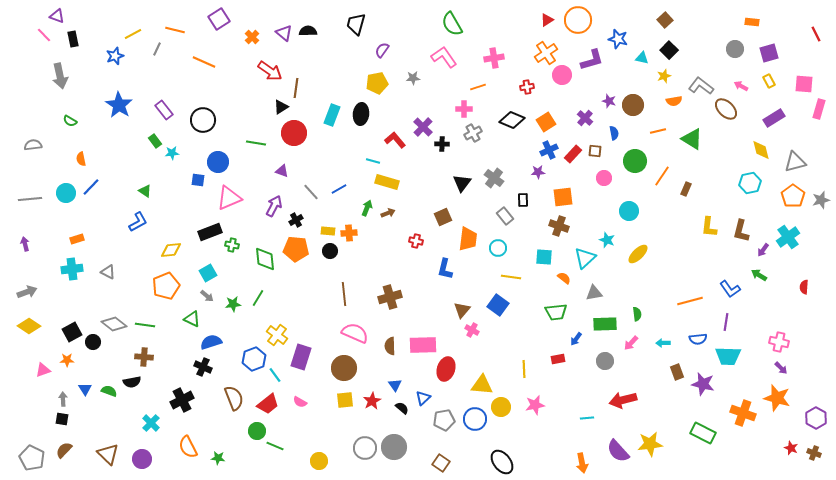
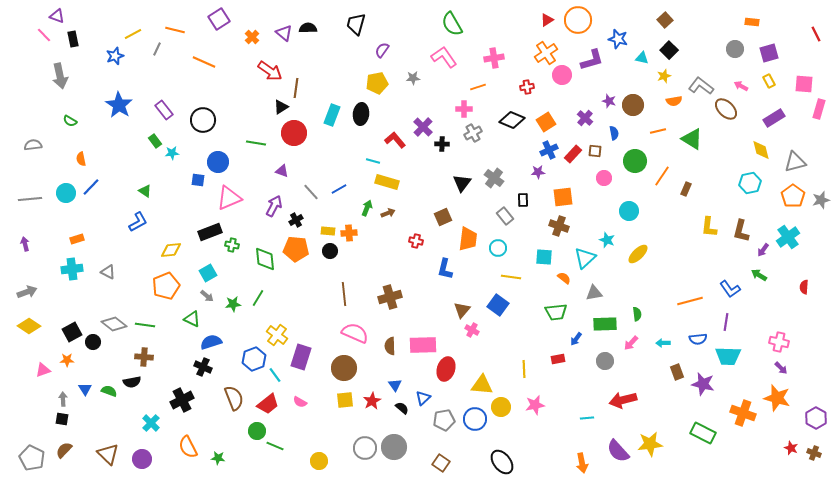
black semicircle at (308, 31): moved 3 px up
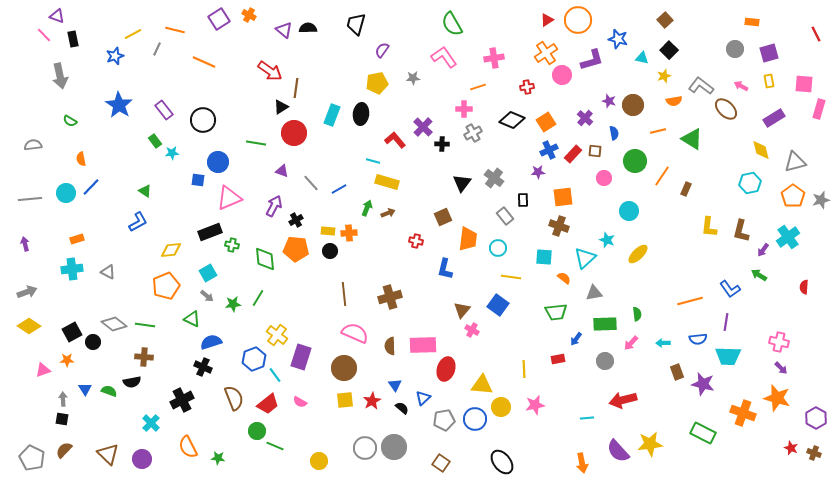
purple triangle at (284, 33): moved 3 px up
orange cross at (252, 37): moved 3 px left, 22 px up; rotated 16 degrees counterclockwise
yellow rectangle at (769, 81): rotated 16 degrees clockwise
gray line at (311, 192): moved 9 px up
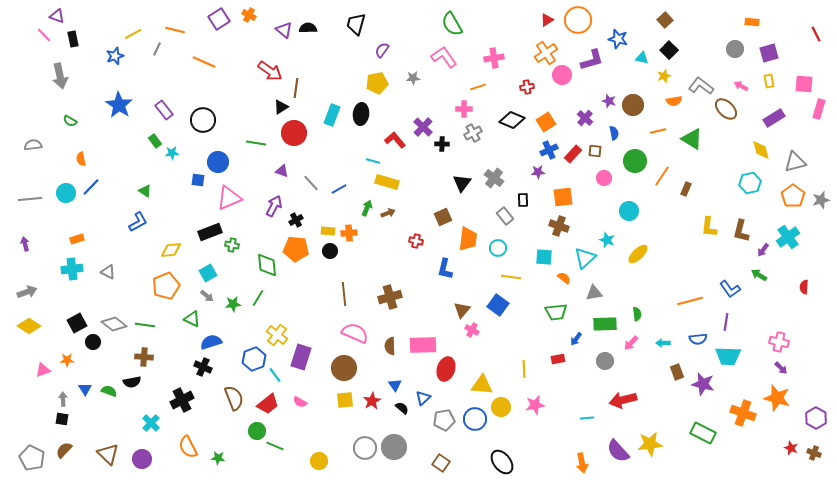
green diamond at (265, 259): moved 2 px right, 6 px down
black square at (72, 332): moved 5 px right, 9 px up
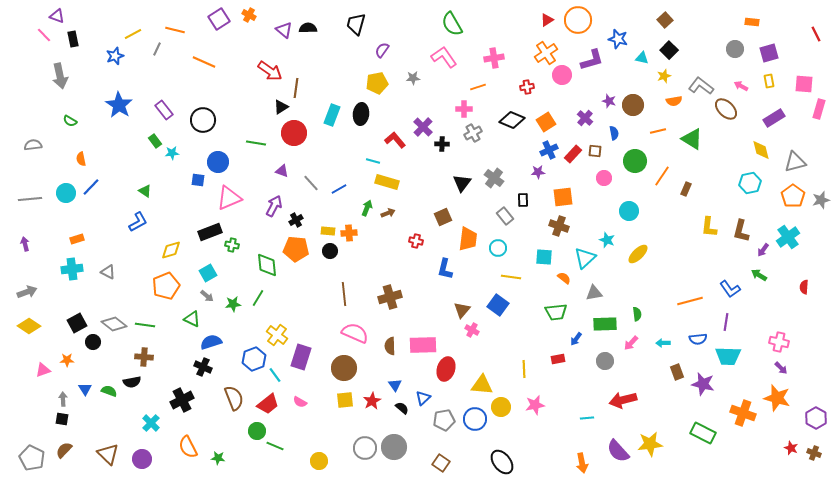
yellow diamond at (171, 250): rotated 10 degrees counterclockwise
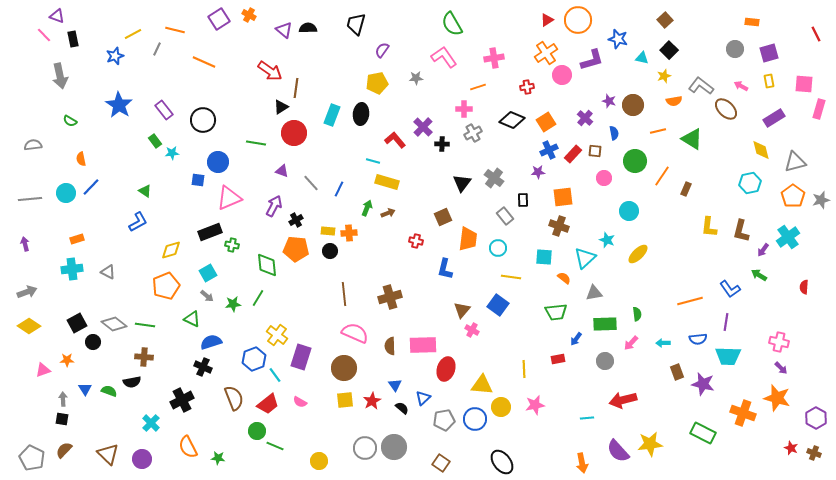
gray star at (413, 78): moved 3 px right
blue line at (339, 189): rotated 35 degrees counterclockwise
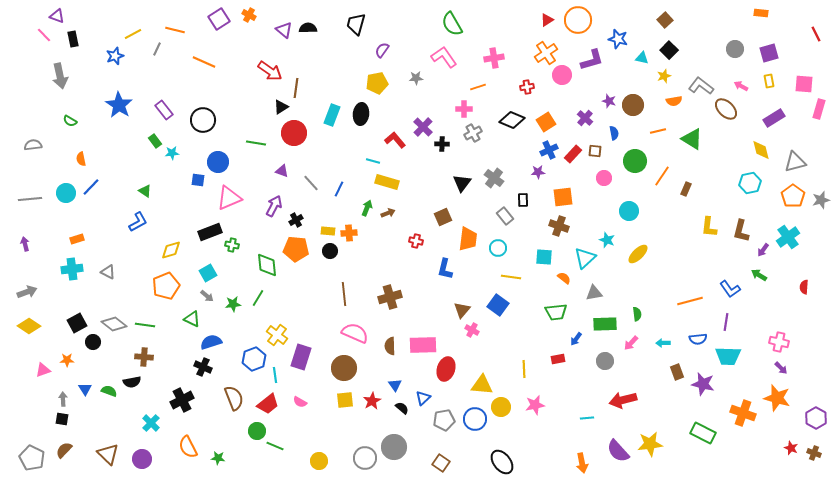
orange rectangle at (752, 22): moved 9 px right, 9 px up
cyan line at (275, 375): rotated 28 degrees clockwise
gray circle at (365, 448): moved 10 px down
